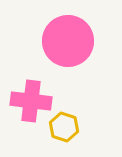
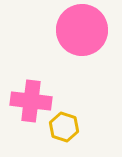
pink circle: moved 14 px right, 11 px up
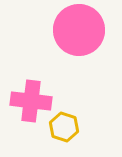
pink circle: moved 3 px left
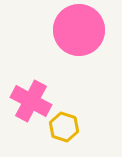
pink cross: rotated 21 degrees clockwise
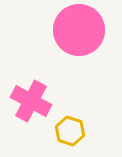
yellow hexagon: moved 6 px right, 4 px down
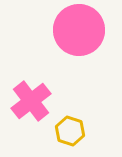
pink cross: rotated 24 degrees clockwise
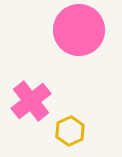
yellow hexagon: rotated 16 degrees clockwise
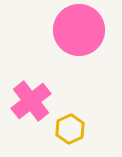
yellow hexagon: moved 2 px up
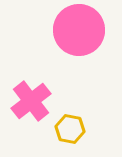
yellow hexagon: rotated 24 degrees counterclockwise
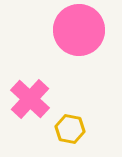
pink cross: moved 1 px left, 2 px up; rotated 9 degrees counterclockwise
